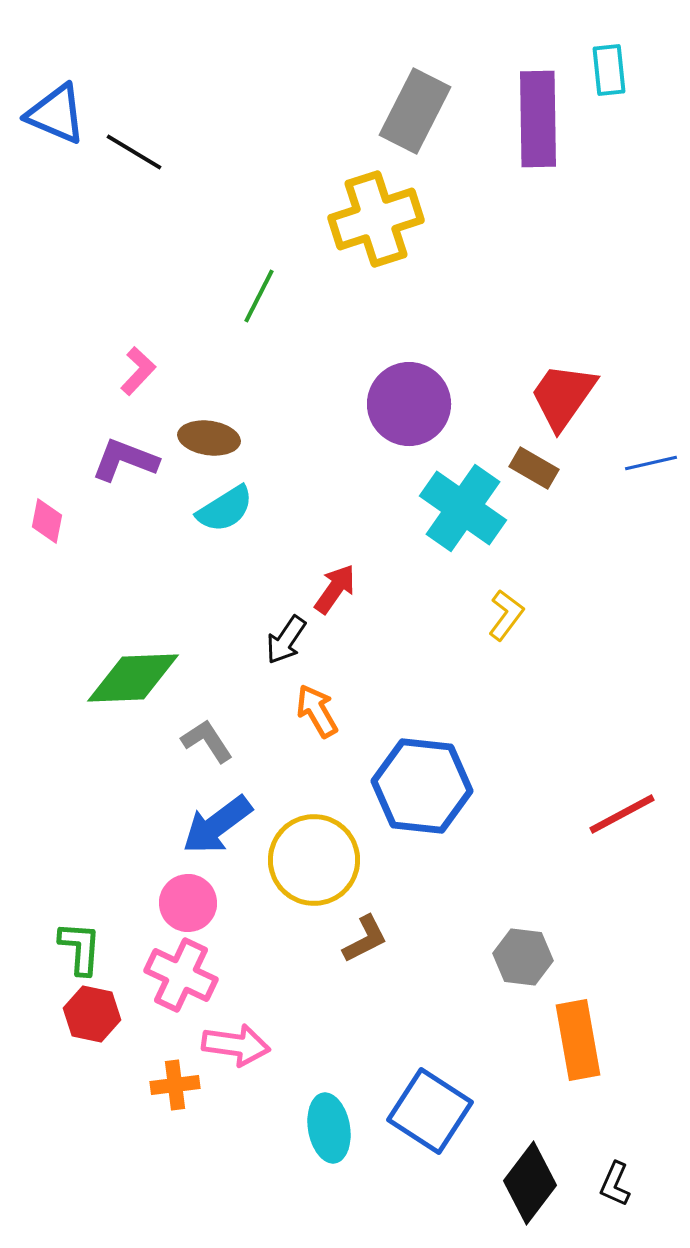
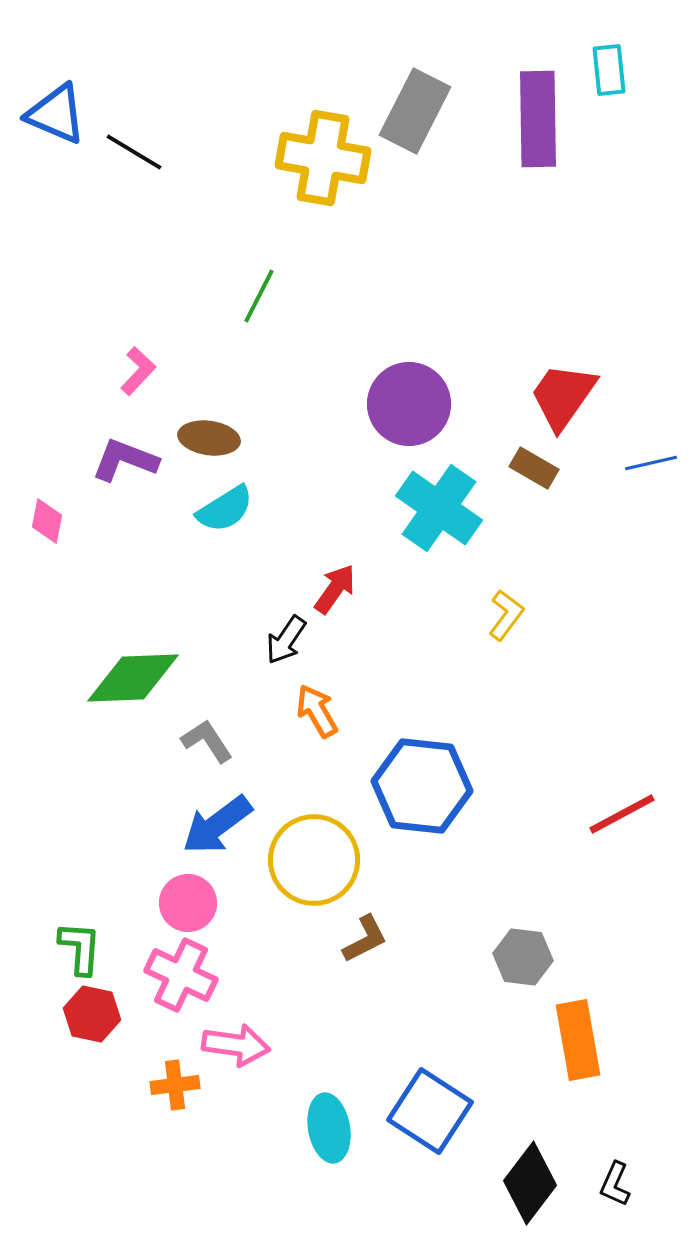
yellow cross: moved 53 px left, 61 px up; rotated 28 degrees clockwise
cyan cross: moved 24 px left
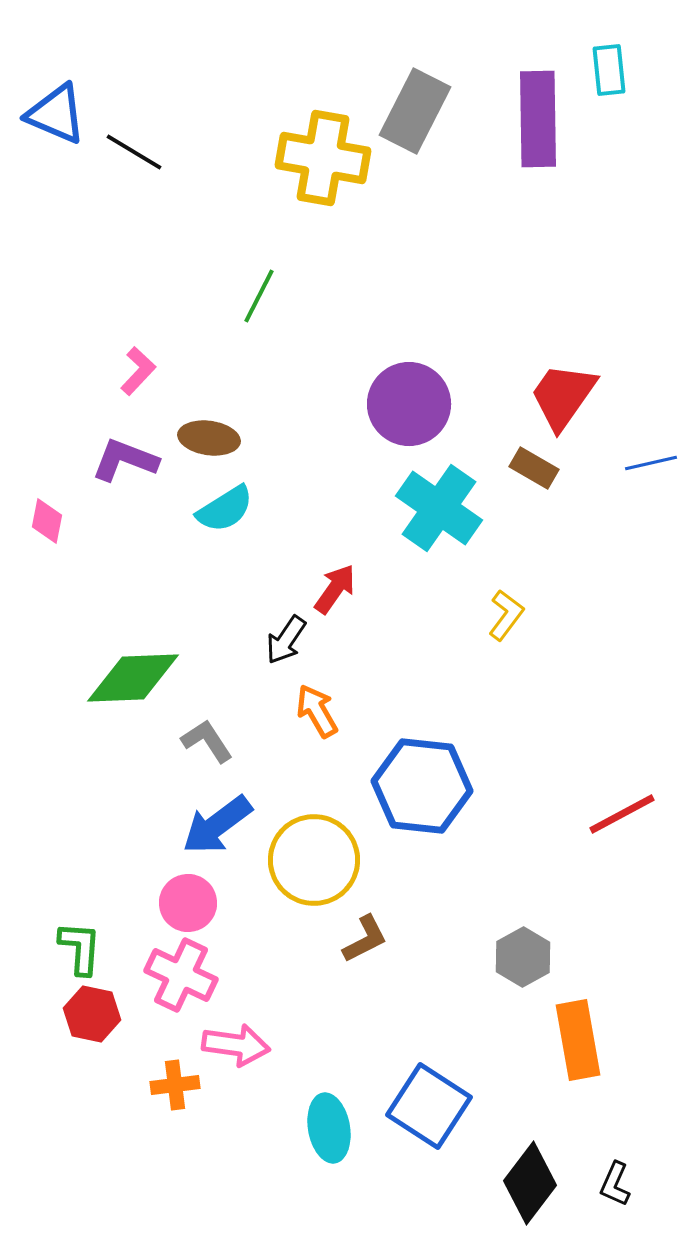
gray hexagon: rotated 24 degrees clockwise
blue square: moved 1 px left, 5 px up
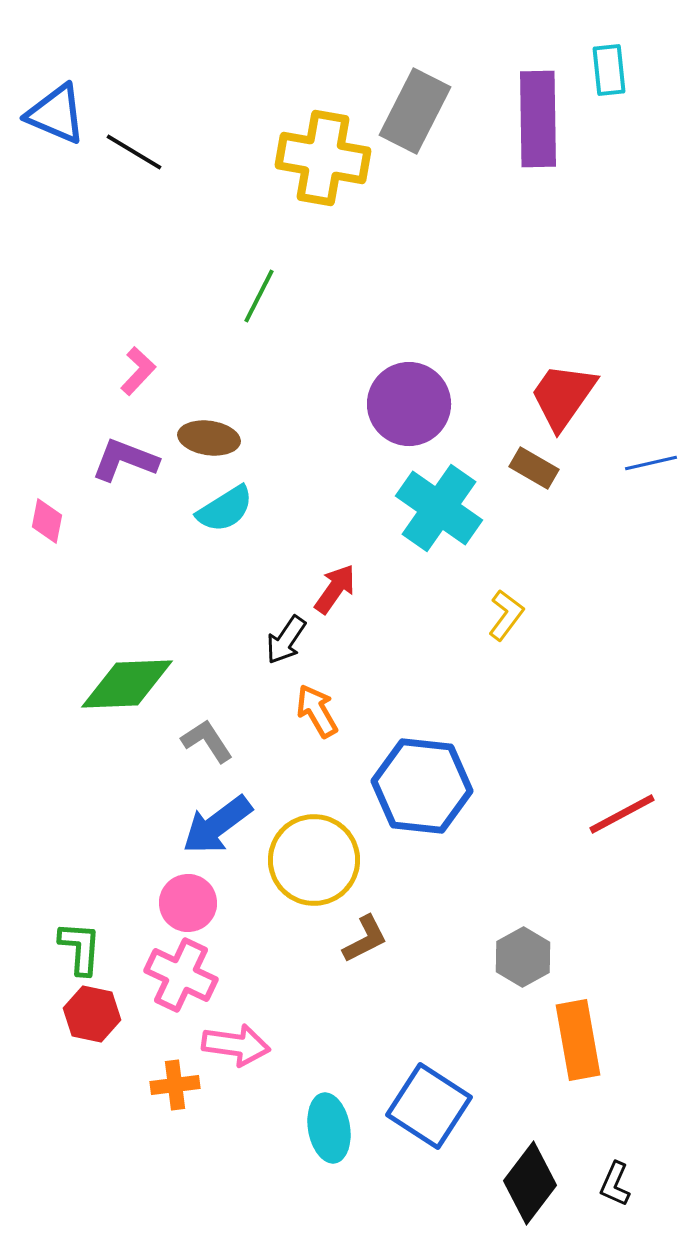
green diamond: moved 6 px left, 6 px down
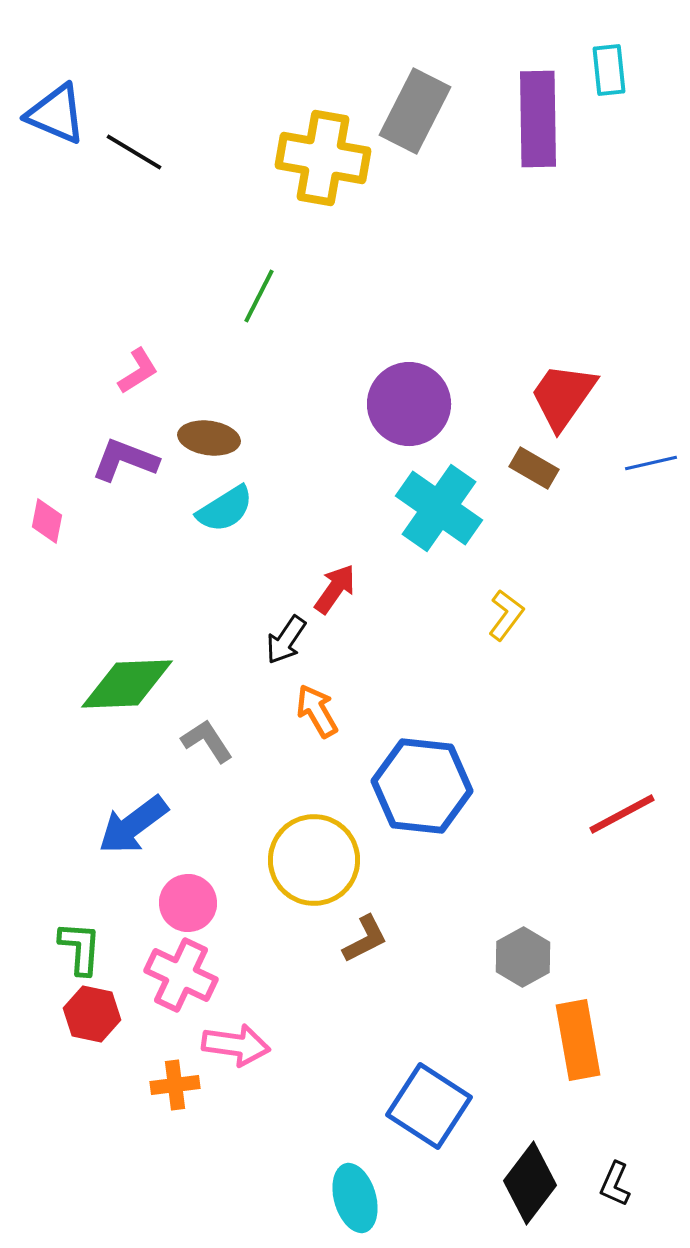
pink L-shape: rotated 15 degrees clockwise
blue arrow: moved 84 px left
cyan ellipse: moved 26 px right, 70 px down; rotated 6 degrees counterclockwise
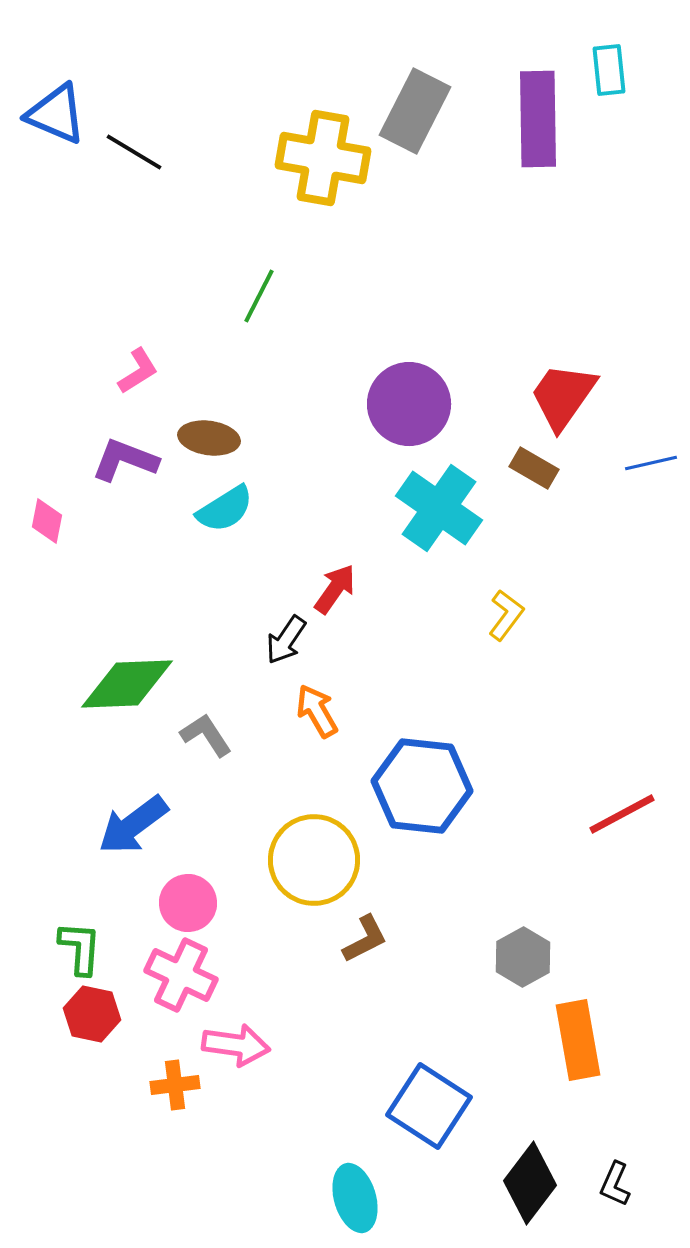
gray L-shape: moved 1 px left, 6 px up
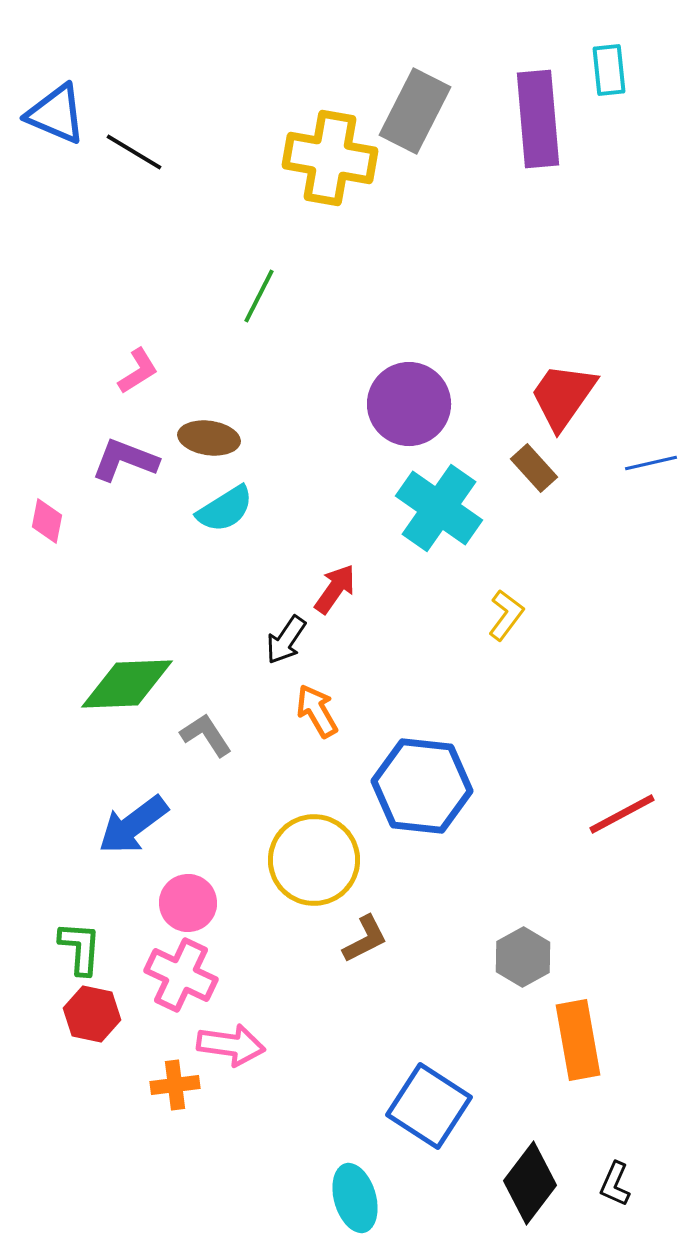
purple rectangle: rotated 4 degrees counterclockwise
yellow cross: moved 7 px right
brown rectangle: rotated 18 degrees clockwise
pink arrow: moved 5 px left
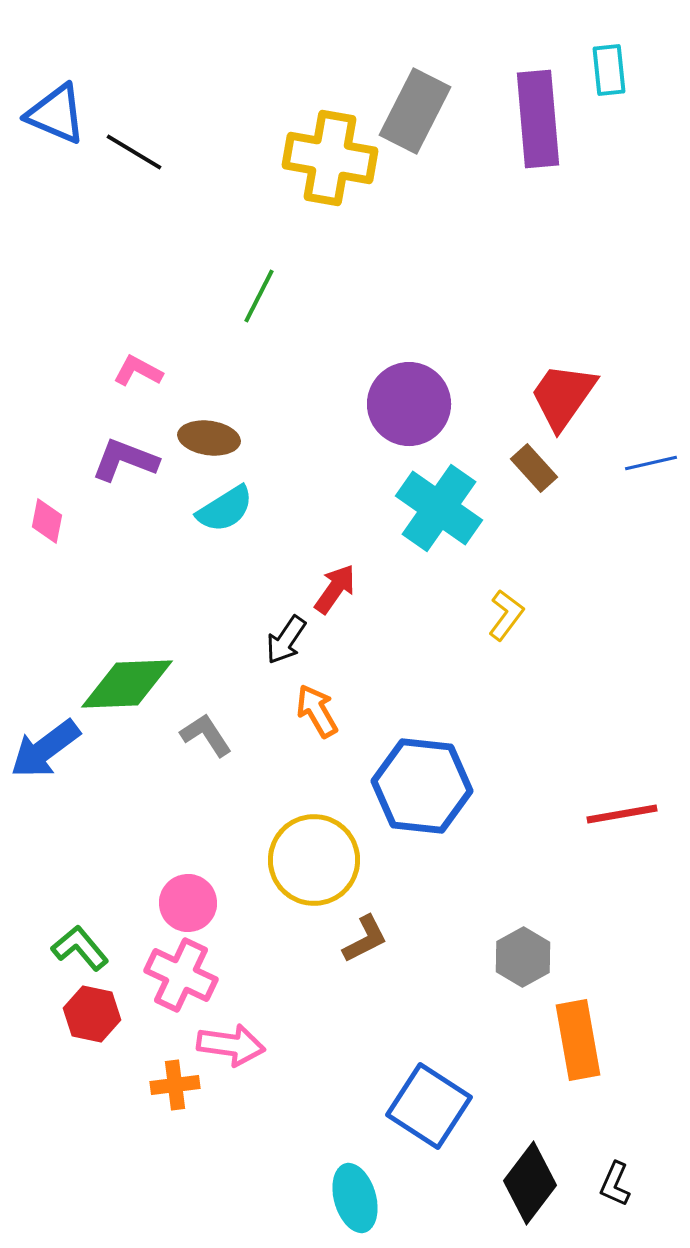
pink L-shape: rotated 120 degrees counterclockwise
red line: rotated 18 degrees clockwise
blue arrow: moved 88 px left, 76 px up
green L-shape: rotated 44 degrees counterclockwise
